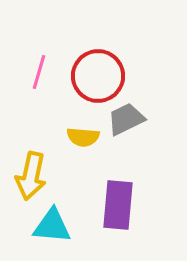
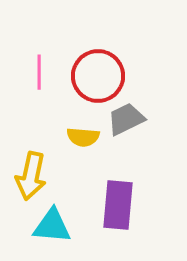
pink line: rotated 16 degrees counterclockwise
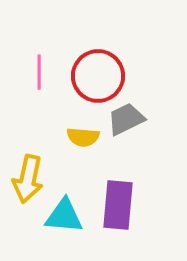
yellow arrow: moved 3 px left, 3 px down
cyan triangle: moved 12 px right, 10 px up
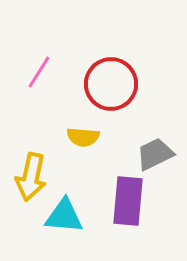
pink line: rotated 32 degrees clockwise
red circle: moved 13 px right, 8 px down
gray trapezoid: moved 29 px right, 35 px down
yellow arrow: moved 3 px right, 2 px up
purple rectangle: moved 10 px right, 4 px up
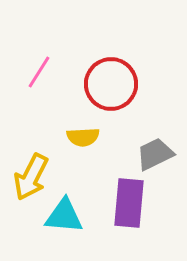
yellow semicircle: rotated 8 degrees counterclockwise
yellow arrow: rotated 15 degrees clockwise
purple rectangle: moved 1 px right, 2 px down
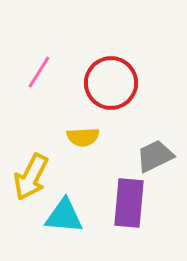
red circle: moved 1 px up
gray trapezoid: moved 2 px down
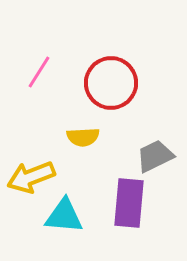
yellow arrow: rotated 42 degrees clockwise
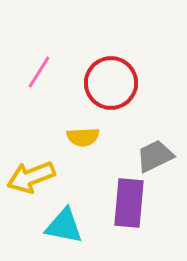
cyan triangle: moved 10 px down; rotated 6 degrees clockwise
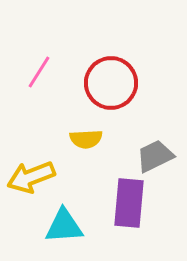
yellow semicircle: moved 3 px right, 2 px down
cyan triangle: rotated 15 degrees counterclockwise
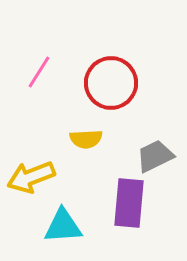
cyan triangle: moved 1 px left
